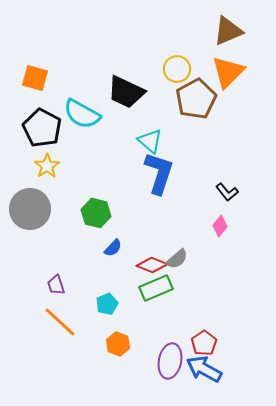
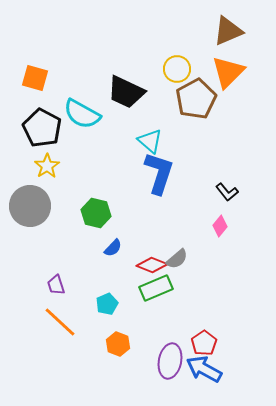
gray circle: moved 3 px up
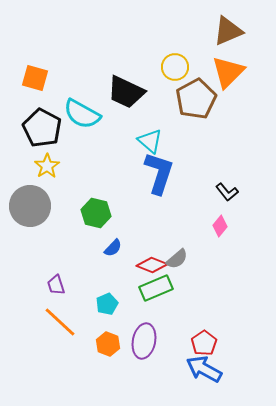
yellow circle: moved 2 px left, 2 px up
orange hexagon: moved 10 px left
purple ellipse: moved 26 px left, 20 px up
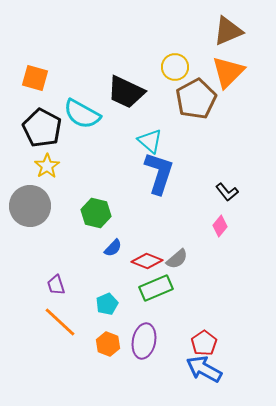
red diamond: moved 5 px left, 4 px up
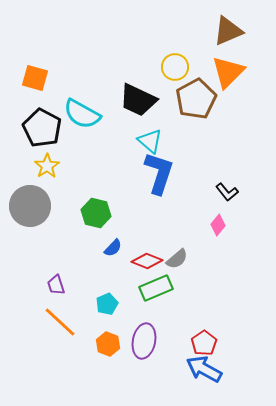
black trapezoid: moved 12 px right, 8 px down
pink diamond: moved 2 px left, 1 px up
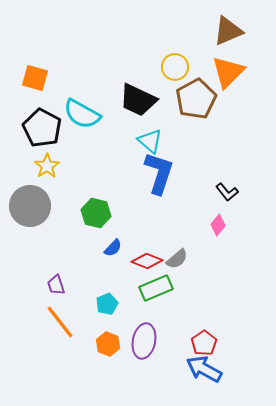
orange line: rotated 9 degrees clockwise
